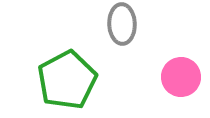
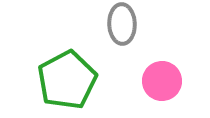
pink circle: moved 19 px left, 4 px down
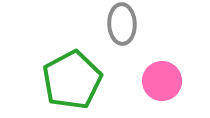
green pentagon: moved 5 px right
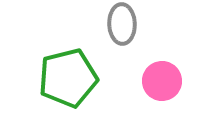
green pentagon: moved 4 px left, 2 px up; rotated 14 degrees clockwise
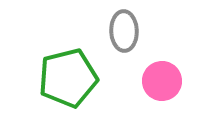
gray ellipse: moved 2 px right, 7 px down
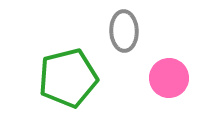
pink circle: moved 7 px right, 3 px up
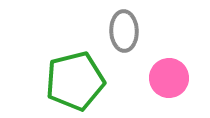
green pentagon: moved 7 px right, 3 px down
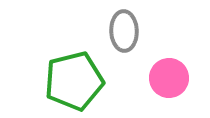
green pentagon: moved 1 px left
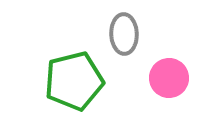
gray ellipse: moved 3 px down
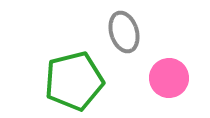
gray ellipse: moved 2 px up; rotated 15 degrees counterclockwise
